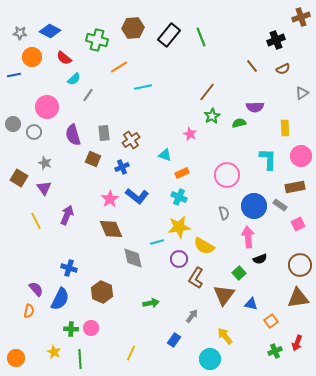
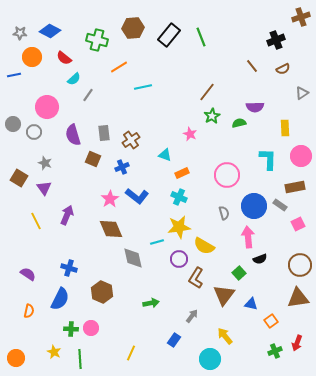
purple semicircle at (36, 289): moved 8 px left, 15 px up; rotated 14 degrees counterclockwise
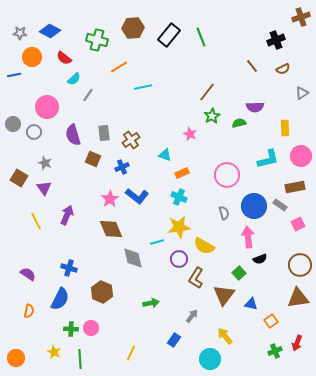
cyan L-shape at (268, 159): rotated 75 degrees clockwise
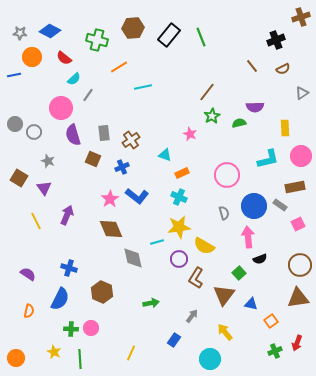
pink circle at (47, 107): moved 14 px right, 1 px down
gray circle at (13, 124): moved 2 px right
gray star at (45, 163): moved 3 px right, 2 px up
yellow arrow at (225, 336): moved 4 px up
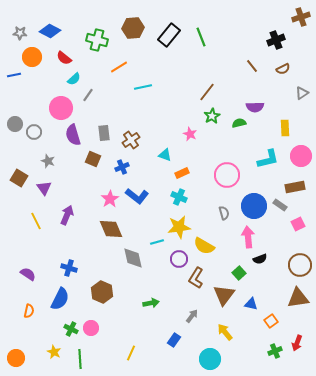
green cross at (71, 329): rotated 24 degrees clockwise
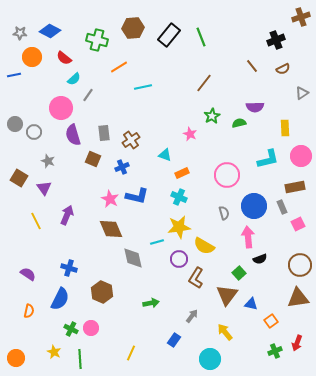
brown line at (207, 92): moved 3 px left, 9 px up
blue L-shape at (137, 196): rotated 25 degrees counterclockwise
pink star at (110, 199): rotated 12 degrees counterclockwise
gray rectangle at (280, 205): moved 2 px right, 2 px down; rotated 32 degrees clockwise
brown triangle at (224, 295): moved 3 px right
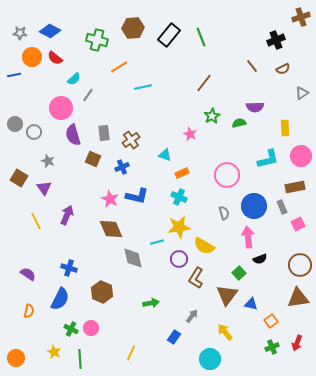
red semicircle at (64, 58): moved 9 px left
blue rectangle at (174, 340): moved 3 px up
green cross at (275, 351): moved 3 px left, 4 px up
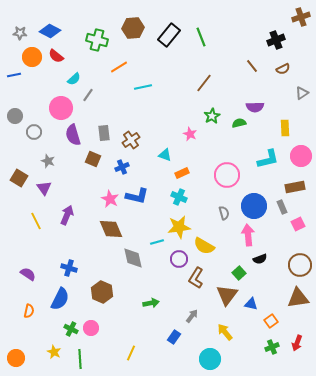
red semicircle at (55, 58): moved 1 px right, 2 px up
gray circle at (15, 124): moved 8 px up
pink arrow at (248, 237): moved 2 px up
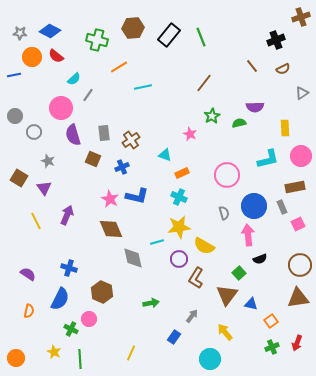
pink circle at (91, 328): moved 2 px left, 9 px up
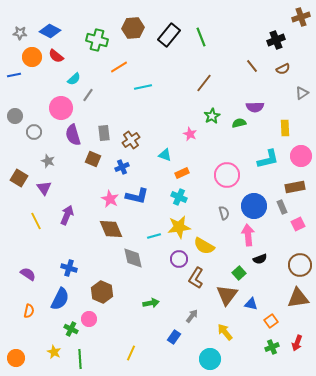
cyan line at (157, 242): moved 3 px left, 6 px up
